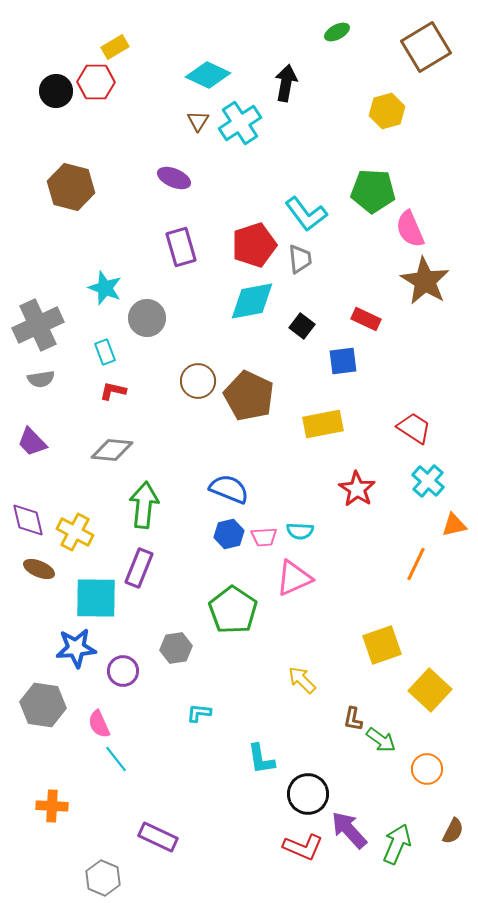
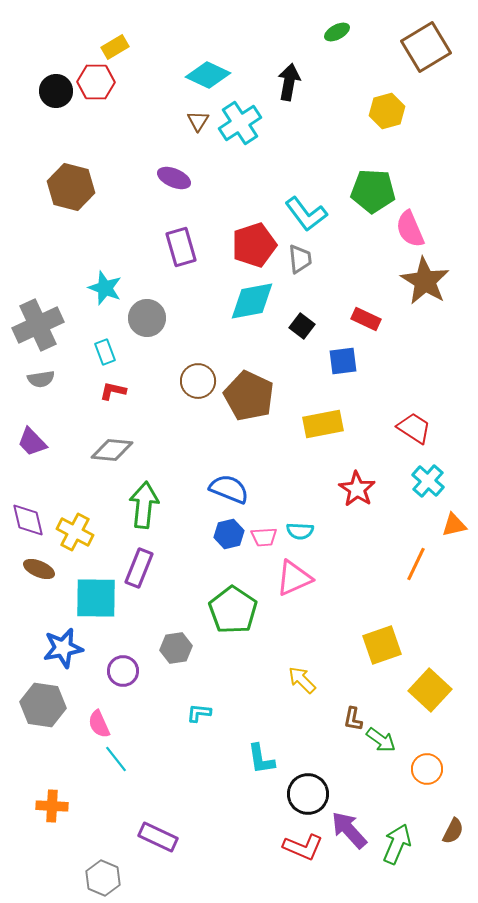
black arrow at (286, 83): moved 3 px right, 1 px up
blue star at (76, 648): moved 13 px left; rotated 6 degrees counterclockwise
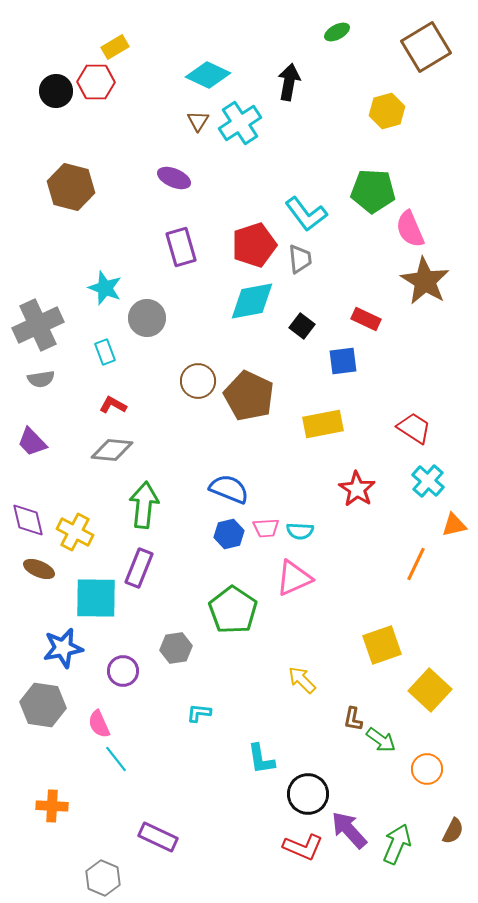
red L-shape at (113, 391): moved 14 px down; rotated 16 degrees clockwise
pink trapezoid at (264, 537): moved 2 px right, 9 px up
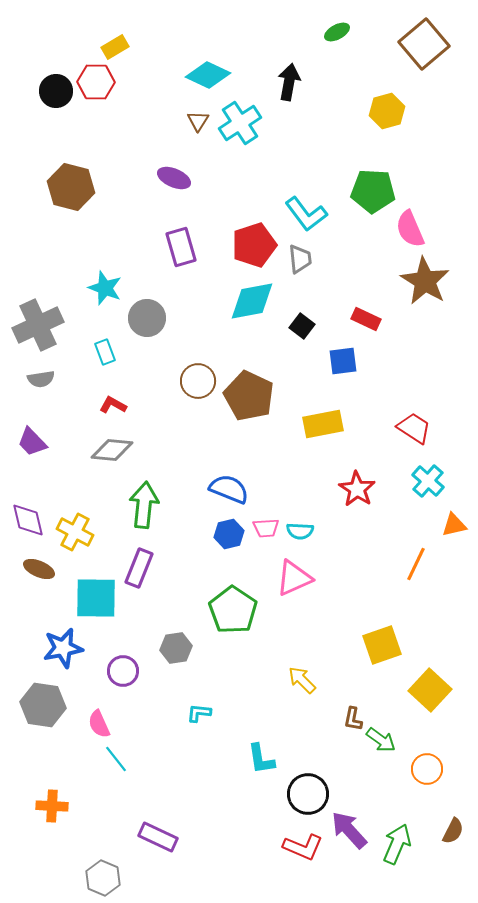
brown square at (426, 47): moved 2 px left, 3 px up; rotated 9 degrees counterclockwise
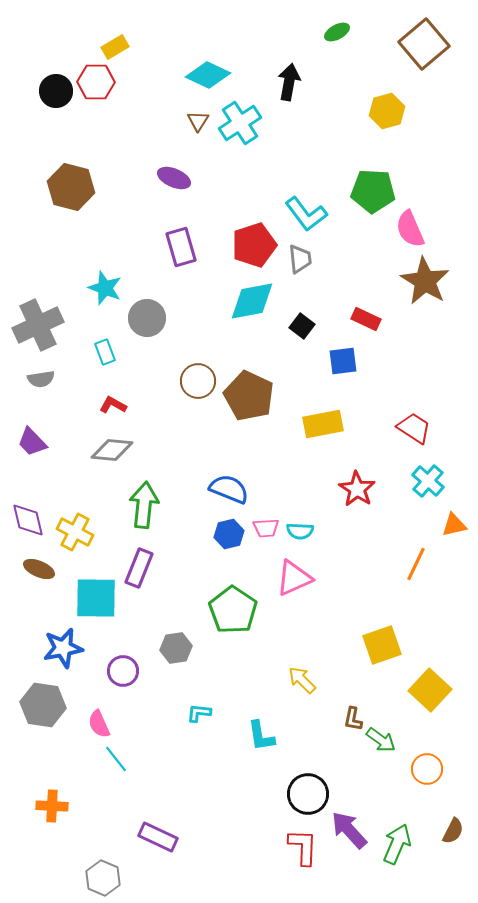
cyan L-shape at (261, 759): moved 23 px up
red L-shape at (303, 847): rotated 111 degrees counterclockwise
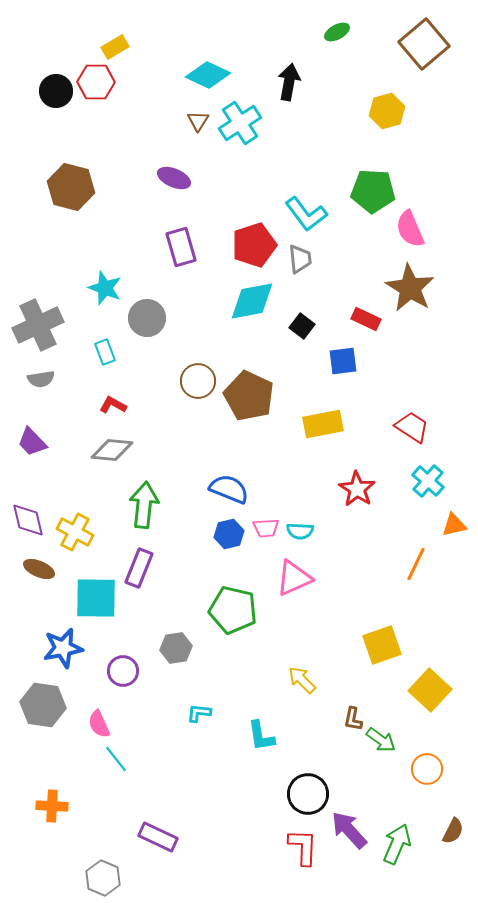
brown star at (425, 281): moved 15 px left, 7 px down
red trapezoid at (414, 428): moved 2 px left, 1 px up
green pentagon at (233, 610): rotated 21 degrees counterclockwise
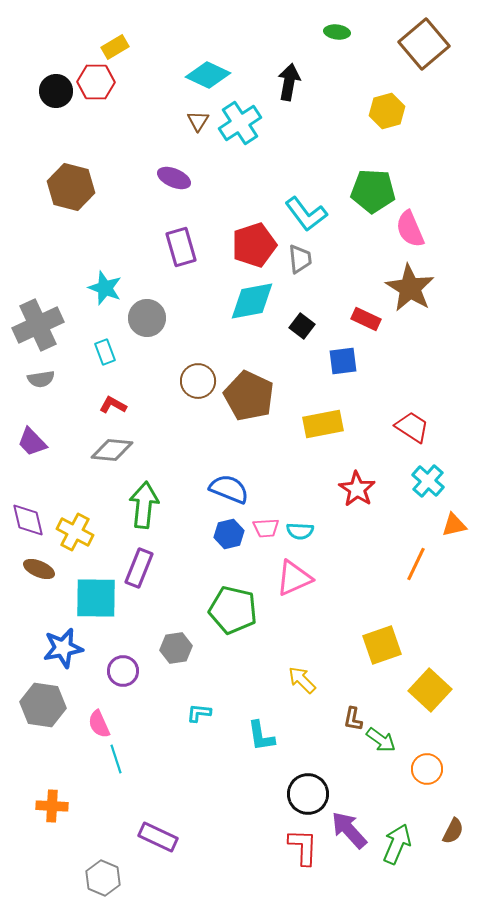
green ellipse at (337, 32): rotated 35 degrees clockwise
cyan line at (116, 759): rotated 20 degrees clockwise
